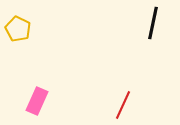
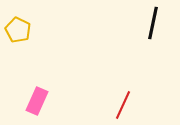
yellow pentagon: moved 1 px down
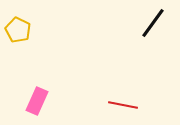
black line: rotated 24 degrees clockwise
red line: rotated 76 degrees clockwise
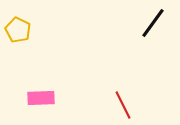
pink rectangle: moved 4 px right, 3 px up; rotated 64 degrees clockwise
red line: rotated 52 degrees clockwise
